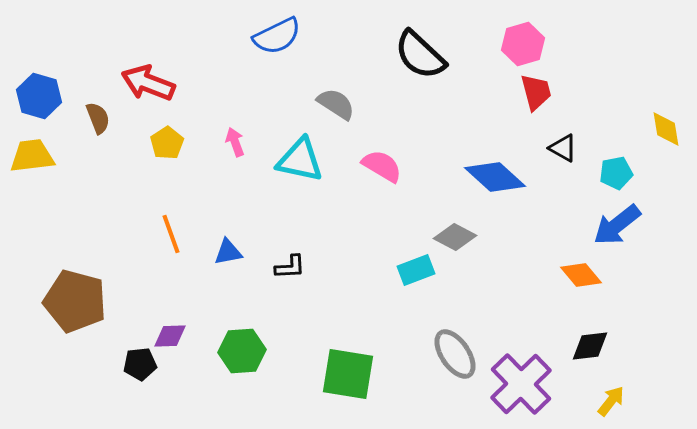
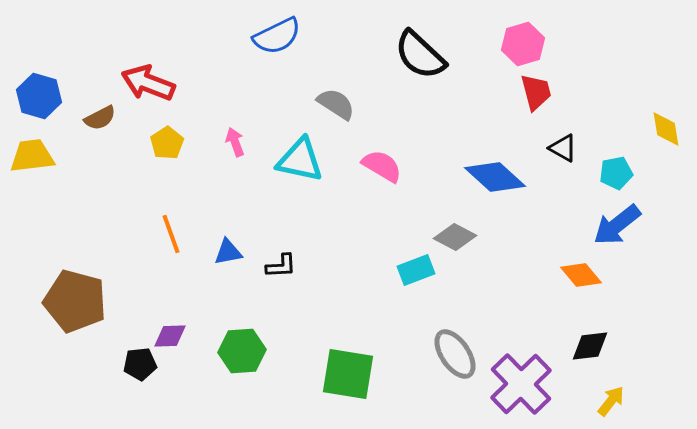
brown semicircle: moved 2 px right; rotated 84 degrees clockwise
black L-shape: moved 9 px left, 1 px up
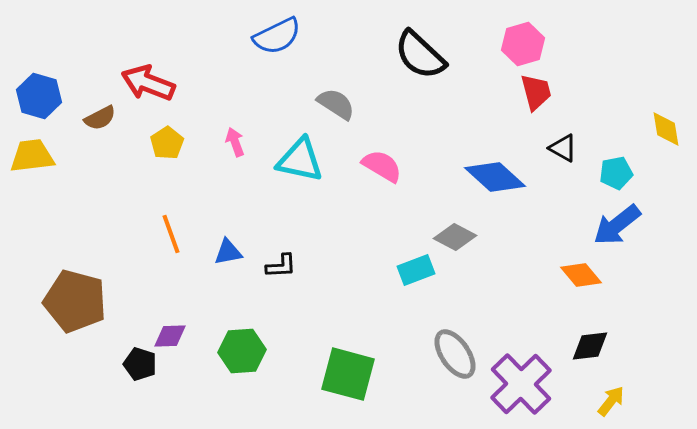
black pentagon: rotated 24 degrees clockwise
green square: rotated 6 degrees clockwise
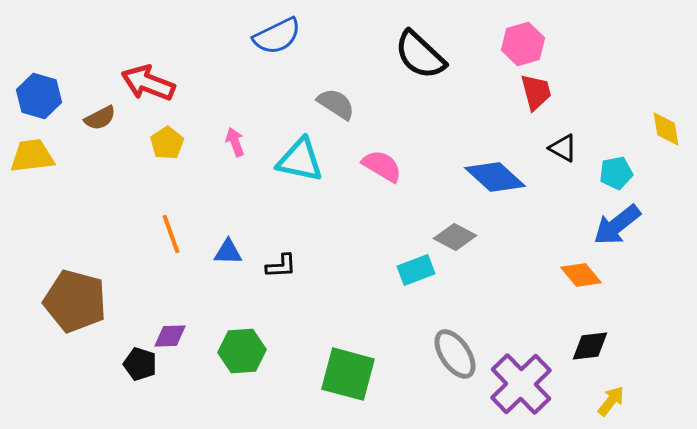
blue triangle: rotated 12 degrees clockwise
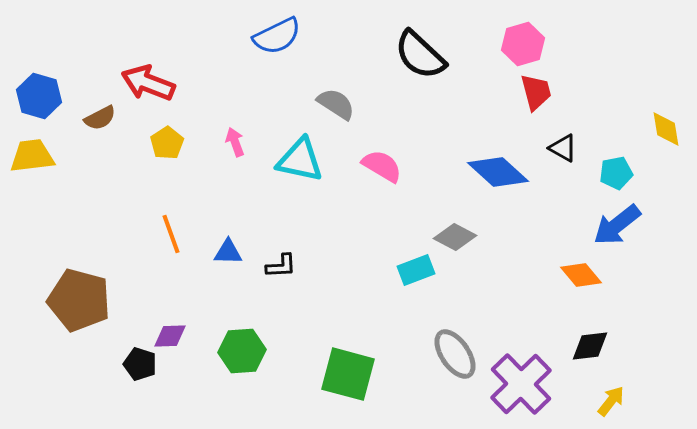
blue diamond: moved 3 px right, 5 px up
brown pentagon: moved 4 px right, 1 px up
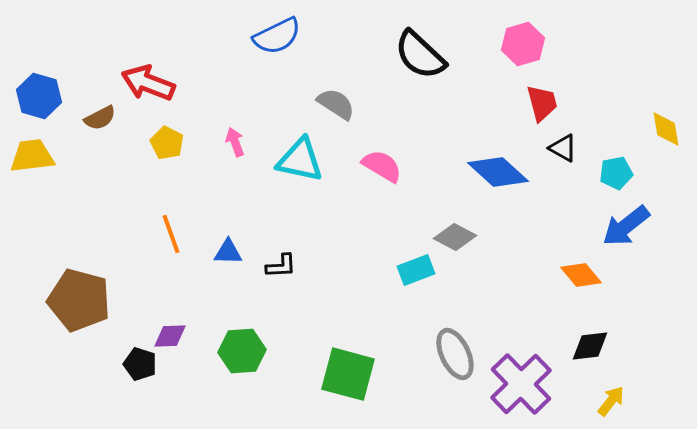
red trapezoid: moved 6 px right, 11 px down
yellow pentagon: rotated 12 degrees counterclockwise
blue arrow: moved 9 px right, 1 px down
gray ellipse: rotated 9 degrees clockwise
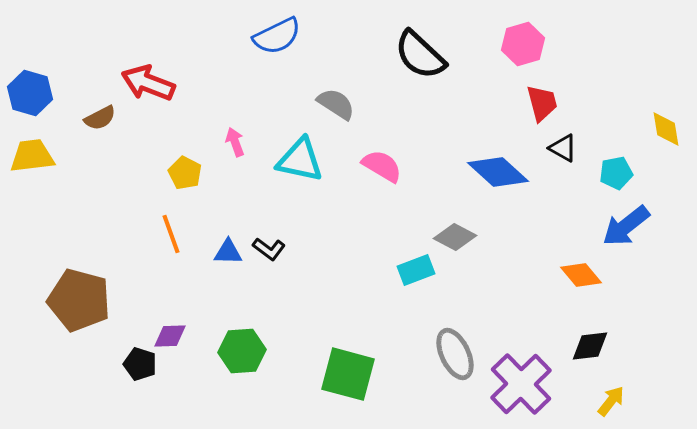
blue hexagon: moved 9 px left, 3 px up
yellow pentagon: moved 18 px right, 30 px down
black L-shape: moved 12 px left, 17 px up; rotated 40 degrees clockwise
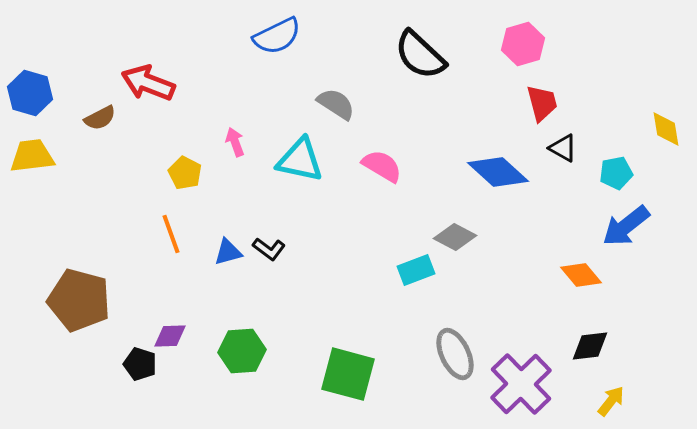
blue triangle: rotated 16 degrees counterclockwise
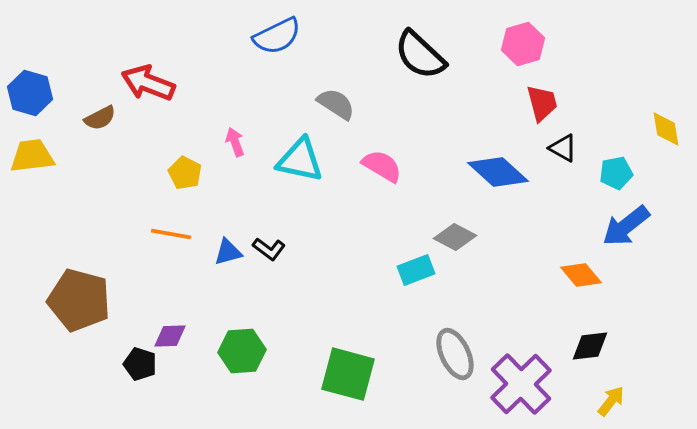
orange line: rotated 60 degrees counterclockwise
